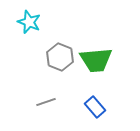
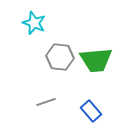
cyan star: moved 5 px right, 1 px down
gray hexagon: rotated 16 degrees counterclockwise
blue rectangle: moved 4 px left, 4 px down
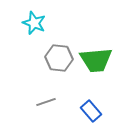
gray hexagon: moved 1 px left, 1 px down
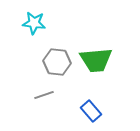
cyan star: rotated 15 degrees counterclockwise
gray hexagon: moved 2 px left, 4 px down
gray line: moved 2 px left, 7 px up
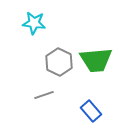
gray hexagon: moved 2 px right; rotated 20 degrees clockwise
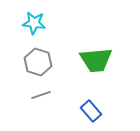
gray hexagon: moved 21 px left; rotated 8 degrees counterclockwise
gray line: moved 3 px left
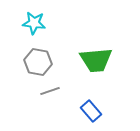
gray hexagon: rotated 8 degrees counterclockwise
gray line: moved 9 px right, 4 px up
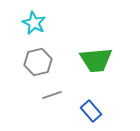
cyan star: rotated 20 degrees clockwise
gray hexagon: rotated 24 degrees counterclockwise
gray line: moved 2 px right, 4 px down
